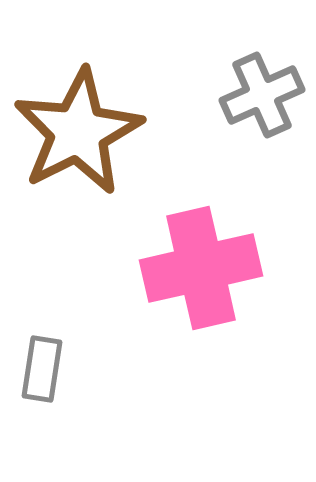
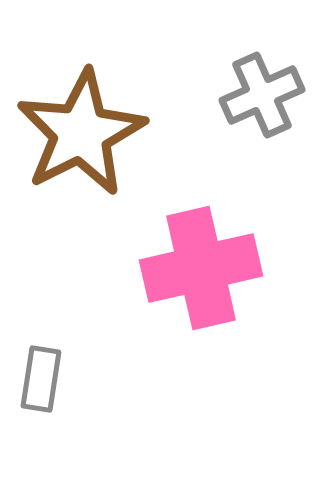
brown star: moved 3 px right, 1 px down
gray rectangle: moved 1 px left, 10 px down
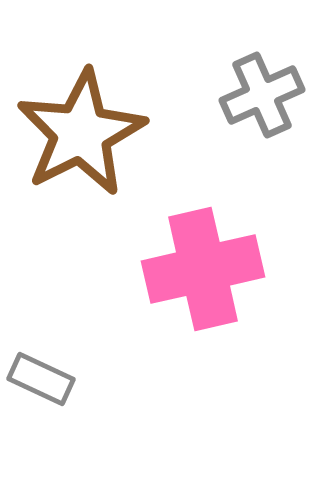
pink cross: moved 2 px right, 1 px down
gray rectangle: rotated 74 degrees counterclockwise
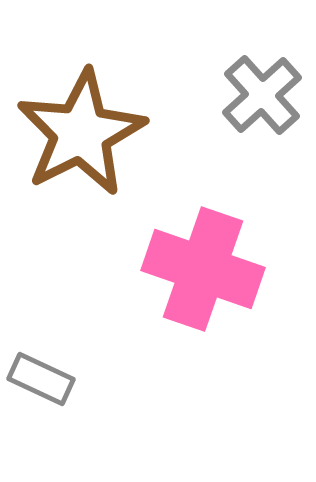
gray cross: rotated 18 degrees counterclockwise
pink cross: rotated 32 degrees clockwise
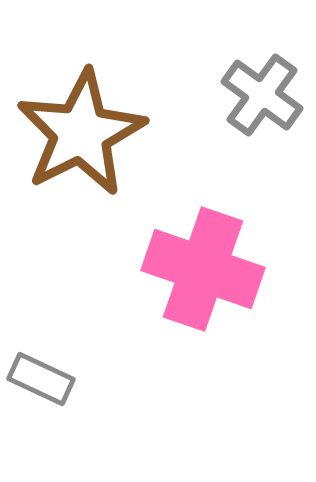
gray cross: rotated 12 degrees counterclockwise
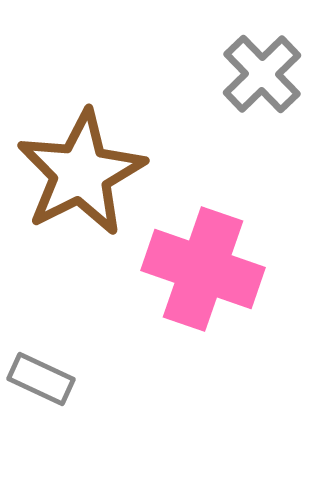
gray cross: moved 21 px up; rotated 10 degrees clockwise
brown star: moved 40 px down
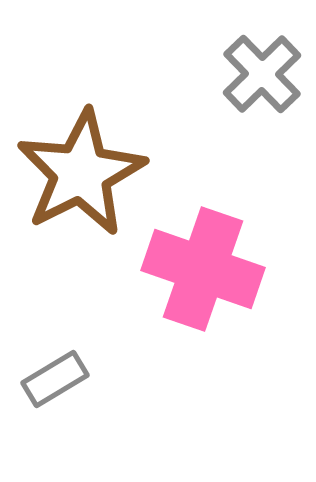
gray rectangle: moved 14 px right; rotated 56 degrees counterclockwise
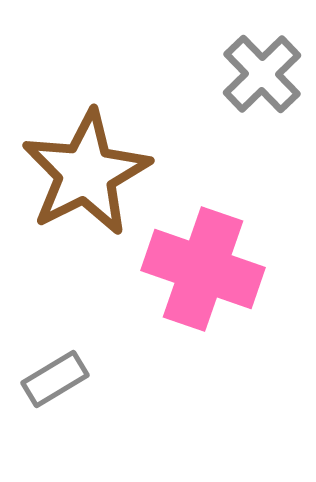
brown star: moved 5 px right
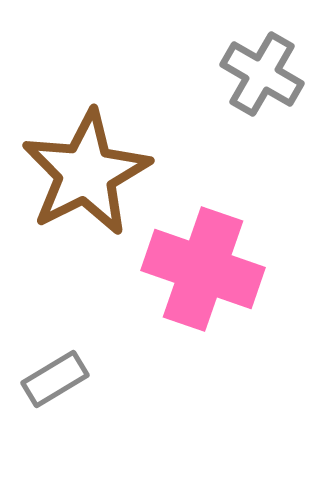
gray cross: rotated 16 degrees counterclockwise
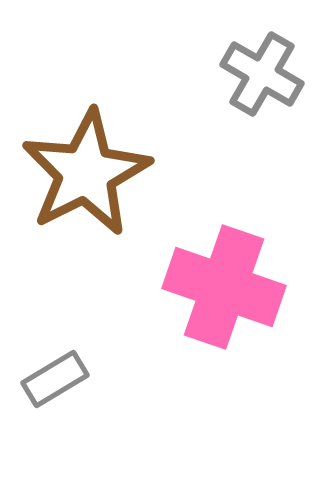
pink cross: moved 21 px right, 18 px down
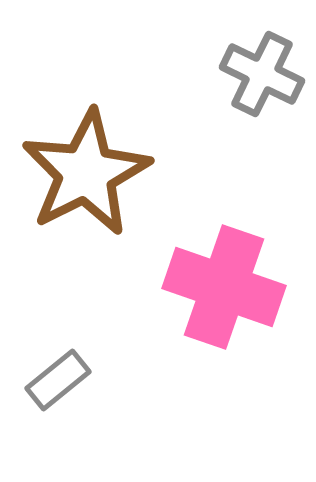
gray cross: rotated 4 degrees counterclockwise
gray rectangle: moved 3 px right, 1 px down; rotated 8 degrees counterclockwise
